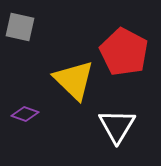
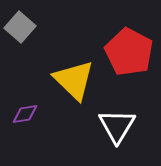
gray square: rotated 28 degrees clockwise
red pentagon: moved 5 px right
purple diamond: rotated 28 degrees counterclockwise
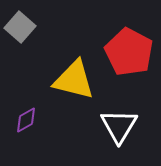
yellow triangle: rotated 30 degrees counterclockwise
purple diamond: moved 1 px right, 6 px down; rotated 20 degrees counterclockwise
white triangle: moved 2 px right
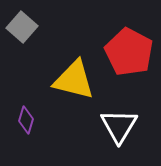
gray square: moved 2 px right
purple diamond: rotated 44 degrees counterclockwise
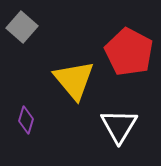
yellow triangle: rotated 36 degrees clockwise
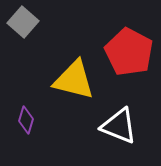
gray square: moved 1 px right, 5 px up
yellow triangle: rotated 36 degrees counterclockwise
white triangle: rotated 39 degrees counterclockwise
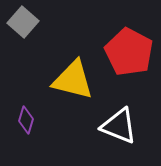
yellow triangle: moved 1 px left
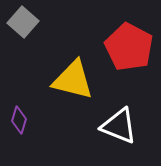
red pentagon: moved 5 px up
purple diamond: moved 7 px left
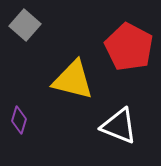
gray square: moved 2 px right, 3 px down
